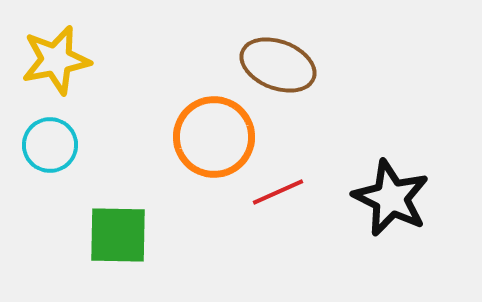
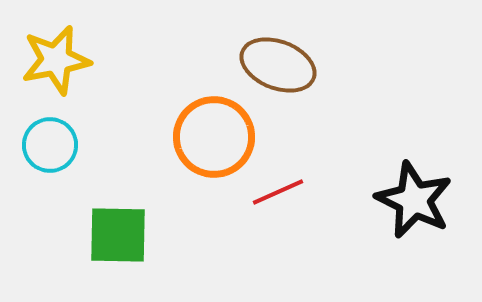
black star: moved 23 px right, 2 px down
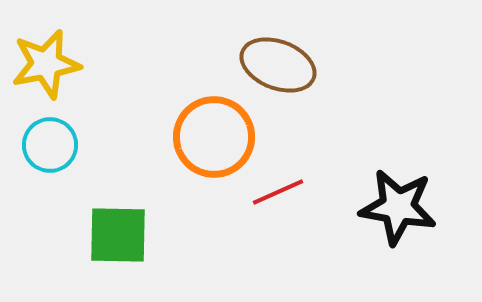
yellow star: moved 10 px left, 4 px down
black star: moved 16 px left, 7 px down; rotated 16 degrees counterclockwise
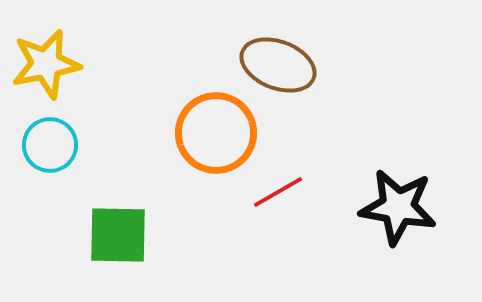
orange circle: moved 2 px right, 4 px up
red line: rotated 6 degrees counterclockwise
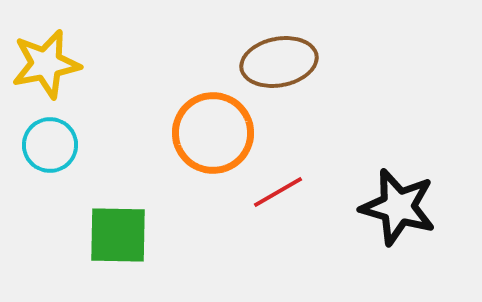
brown ellipse: moved 1 px right, 3 px up; rotated 32 degrees counterclockwise
orange circle: moved 3 px left
black star: rotated 6 degrees clockwise
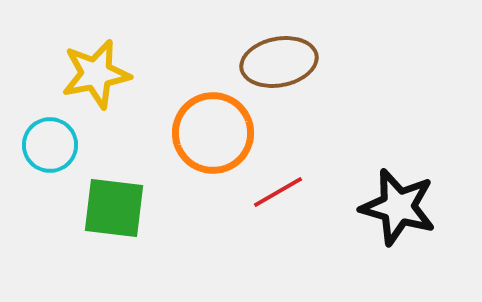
yellow star: moved 50 px right, 10 px down
green square: moved 4 px left, 27 px up; rotated 6 degrees clockwise
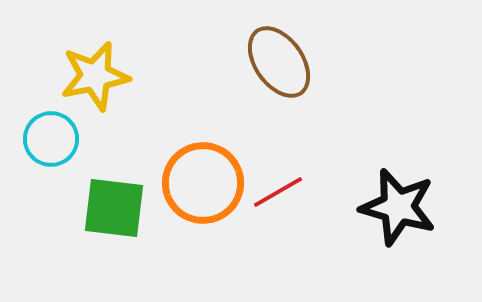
brown ellipse: rotated 66 degrees clockwise
yellow star: moved 1 px left, 2 px down
orange circle: moved 10 px left, 50 px down
cyan circle: moved 1 px right, 6 px up
